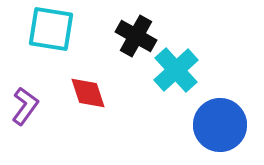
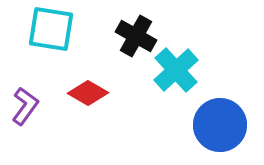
red diamond: rotated 42 degrees counterclockwise
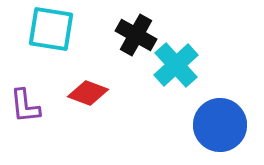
black cross: moved 1 px up
cyan cross: moved 5 px up
red diamond: rotated 9 degrees counterclockwise
purple L-shape: rotated 138 degrees clockwise
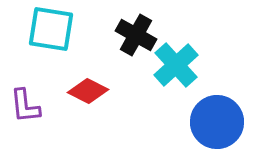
red diamond: moved 2 px up; rotated 6 degrees clockwise
blue circle: moved 3 px left, 3 px up
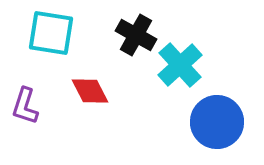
cyan square: moved 4 px down
cyan cross: moved 4 px right
red diamond: moved 2 px right; rotated 36 degrees clockwise
purple L-shape: rotated 24 degrees clockwise
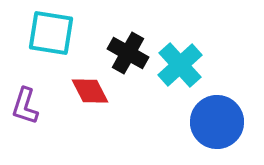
black cross: moved 8 px left, 18 px down
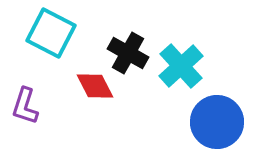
cyan square: rotated 18 degrees clockwise
cyan cross: moved 1 px right, 1 px down
red diamond: moved 5 px right, 5 px up
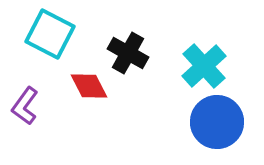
cyan square: moved 1 px left, 1 px down
cyan cross: moved 23 px right
red diamond: moved 6 px left
purple L-shape: rotated 18 degrees clockwise
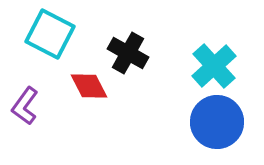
cyan cross: moved 10 px right
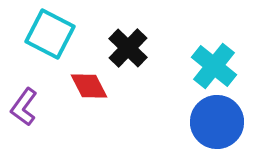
black cross: moved 5 px up; rotated 15 degrees clockwise
cyan cross: rotated 9 degrees counterclockwise
purple L-shape: moved 1 px left, 1 px down
